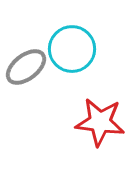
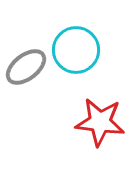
cyan circle: moved 4 px right, 1 px down
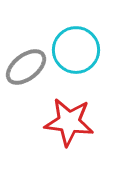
red star: moved 31 px left
